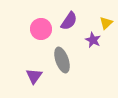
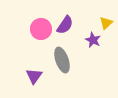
purple semicircle: moved 4 px left, 4 px down
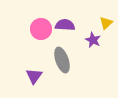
purple semicircle: rotated 120 degrees counterclockwise
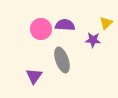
purple star: rotated 21 degrees counterclockwise
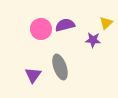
purple semicircle: rotated 18 degrees counterclockwise
gray ellipse: moved 2 px left, 7 px down
purple triangle: moved 1 px left, 1 px up
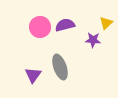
pink circle: moved 1 px left, 2 px up
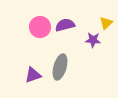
gray ellipse: rotated 35 degrees clockwise
purple triangle: rotated 36 degrees clockwise
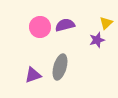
purple star: moved 4 px right; rotated 21 degrees counterclockwise
